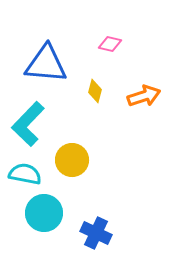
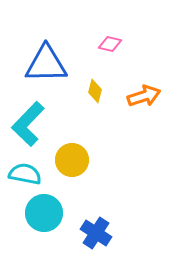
blue triangle: rotated 6 degrees counterclockwise
blue cross: rotated 8 degrees clockwise
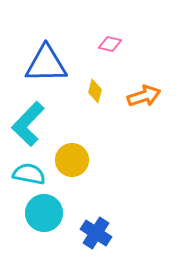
cyan semicircle: moved 4 px right
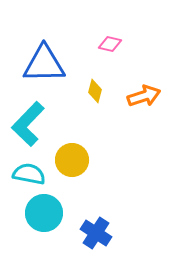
blue triangle: moved 2 px left
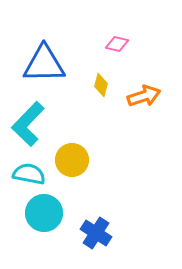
pink diamond: moved 7 px right
yellow diamond: moved 6 px right, 6 px up
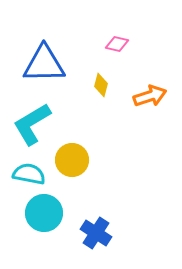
orange arrow: moved 6 px right
cyan L-shape: moved 4 px right; rotated 15 degrees clockwise
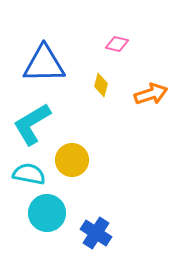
orange arrow: moved 1 px right, 2 px up
cyan circle: moved 3 px right
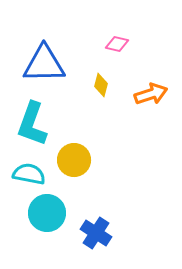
cyan L-shape: rotated 39 degrees counterclockwise
yellow circle: moved 2 px right
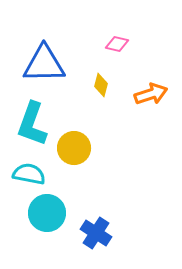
yellow circle: moved 12 px up
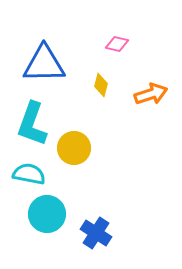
cyan circle: moved 1 px down
